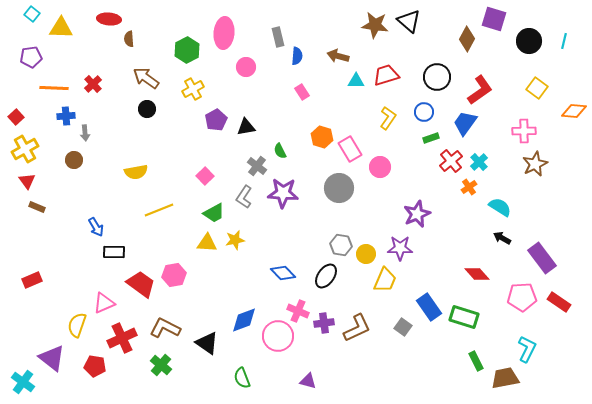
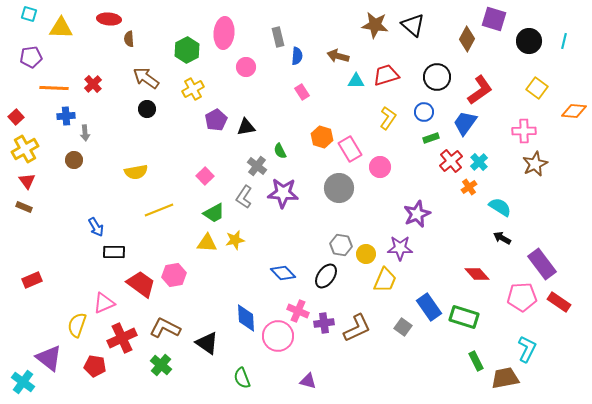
cyan square at (32, 14): moved 3 px left; rotated 21 degrees counterclockwise
black triangle at (409, 21): moved 4 px right, 4 px down
brown rectangle at (37, 207): moved 13 px left
purple rectangle at (542, 258): moved 6 px down
blue diamond at (244, 320): moved 2 px right, 2 px up; rotated 72 degrees counterclockwise
purple triangle at (52, 358): moved 3 px left
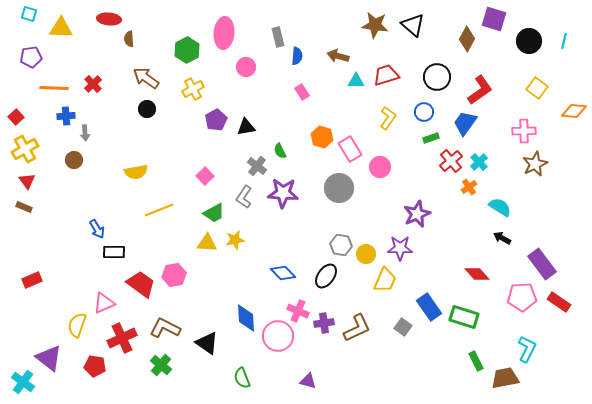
blue arrow at (96, 227): moved 1 px right, 2 px down
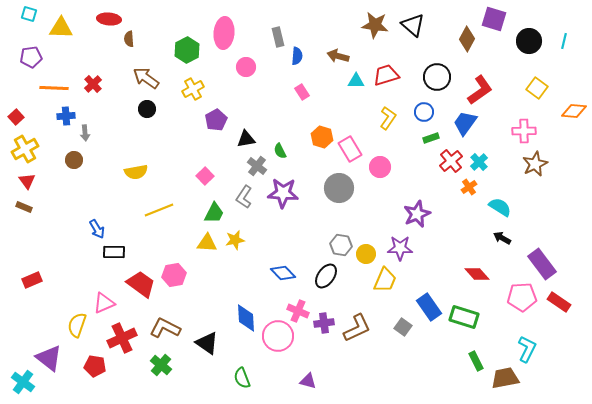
black triangle at (246, 127): moved 12 px down
green trapezoid at (214, 213): rotated 35 degrees counterclockwise
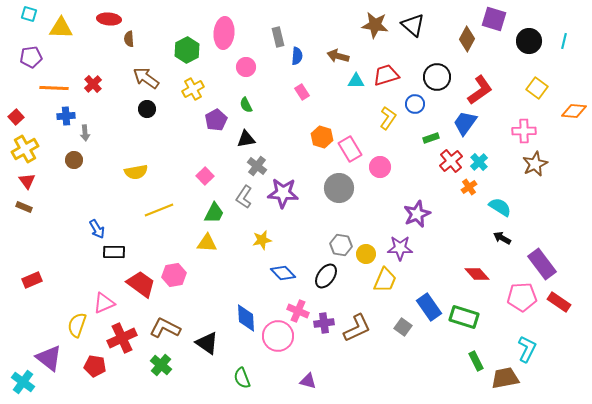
blue circle at (424, 112): moved 9 px left, 8 px up
green semicircle at (280, 151): moved 34 px left, 46 px up
yellow star at (235, 240): moved 27 px right
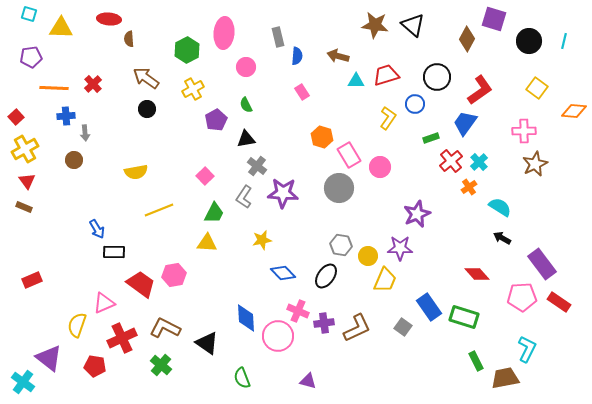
pink rectangle at (350, 149): moved 1 px left, 6 px down
yellow circle at (366, 254): moved 2 px right, 2 px down
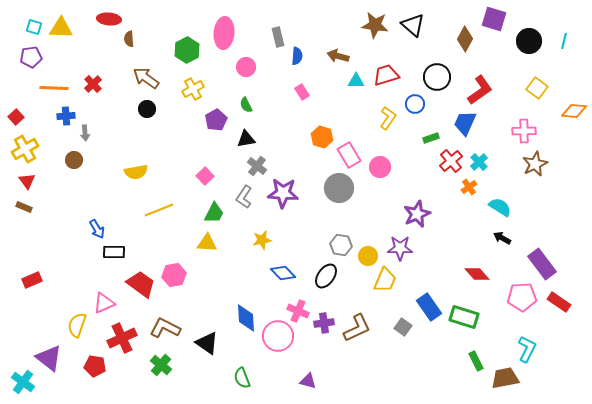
cyan square at (29, 14): moved 5 px right, 13 px down
brown diamond at (467, 39): moved 2 px left
blue trapezoid at (465, 123): rotated 12 degrees counterclockwise
